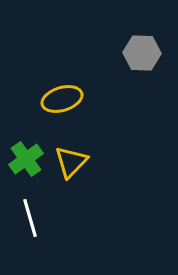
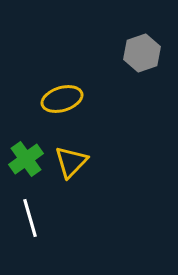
gray hexagon: rotated 21 degrees counterclockwise
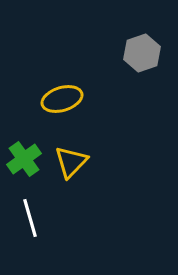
green cross: moved 2 px left
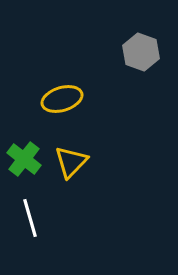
gray hexagon: moved 1 px left, 1 px up; rotated 21 degrees counterclockwise
green cross: rotated 16 degrees counterclockwise
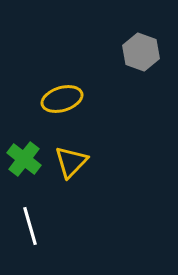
white line: moved 8 px down
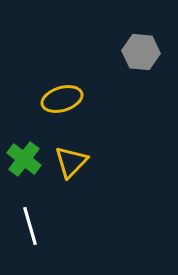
gray hexagon: rotated 15 degrees counterclockwise
